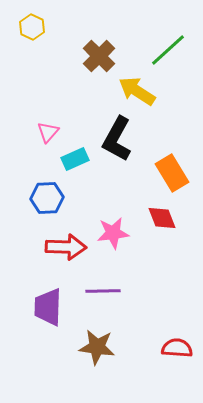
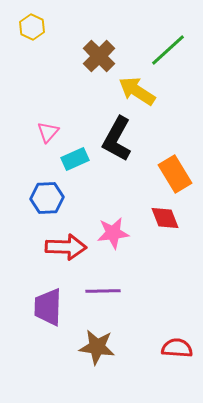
orange rectangle: moved 3 px right, 1 px down
red diamond: moved 3 px right
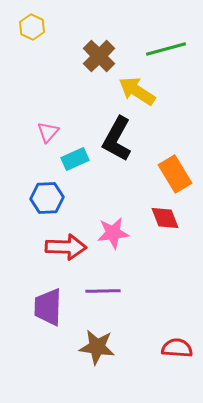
green line: moved 2 px left, 1 px up; rotated 27 degrees clockwise
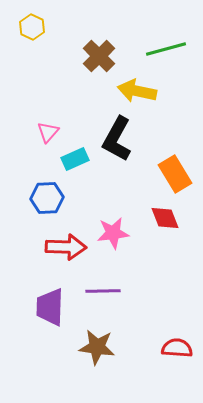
yellow arrow: rotated 21 degrees counterclockwise
purple trapezoid: moved 2 px right
